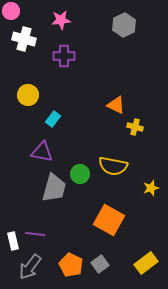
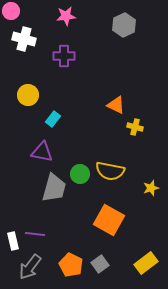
pink star: moved 5 px right, 4 px up
yellow semicircle: moved 3 px left, 5 px down
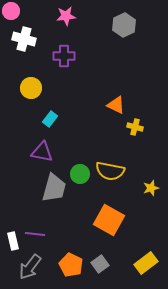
yellow circle: moved 3 px right, 7 px up
cyan rectangle: moved 3 px left
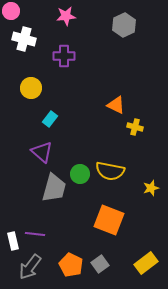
purple triangle: rotated 30 degrees clockwise
orange square: rotated 8 degrees counterclockwise
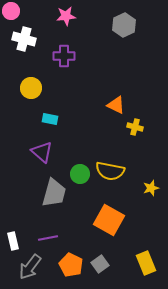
cyan rectangle: rotated 63 degrees clockwise
gray trapezoid: moved 5 px down
orange square: rotated 8 degrees clockwise
purple line: moved 13 px right, 4 px down; rotated 18 degrees counterclockwise
yellow rectangle: rotated 75 degrees counterclockwise
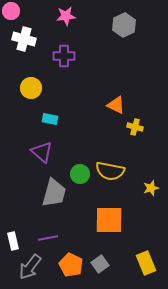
orange square: rotated 28 degrees counterclockwise
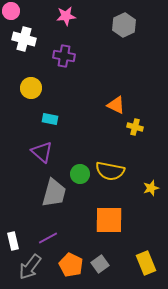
purple cross: rotated 10 degrees clockwise
purple line: rotated 18 degrees counterclockwise
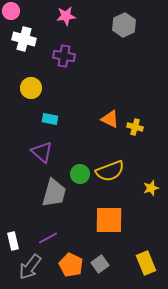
orange triangle: moved 6 px left, 14 px down
yellow semicircle: rotated 32 degrees counterclockwise
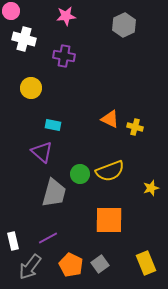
cyan rectangle: moved 3 px right, 6 px down
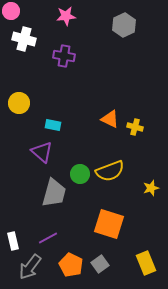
yellow circle: moved 12 px left, 15 px down
orange square: moved 4 px down; rotated 16 degrees clockwise
